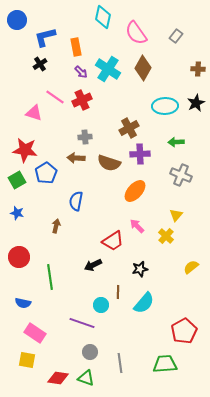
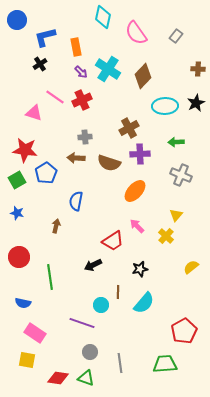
brown diamond at (143, 68): moved 8 px down; rotated 15 degrees clockwise
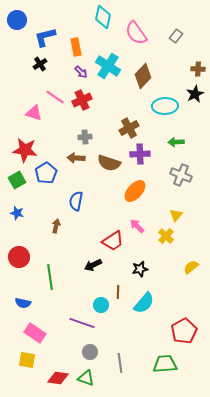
cyan cross at (108, 69): moved 3 px up
black star at (196, 103): moved 1 px left, 9 px up
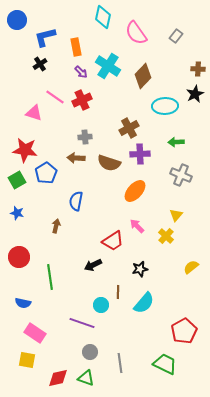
green trapezoid at (165, 364): rotated 30 degrees clockwise
red diamond at (58, 378): rotated 20 degrees counterclockwise
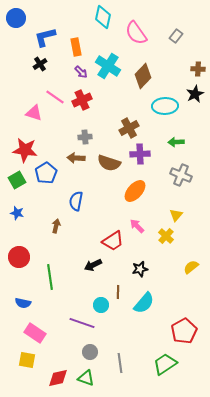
blue circle at (17, 20): moved 1 px left, 2 px up
green trapezoid at (165, 364): rotated 60 degrees counterclockwise
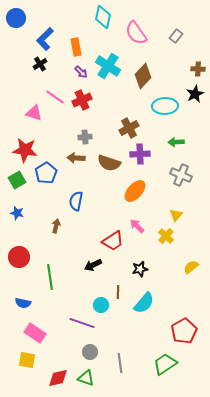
blue L-shape at (45, 37): moved 2 px down; rotated 30 degrees counterclockwise
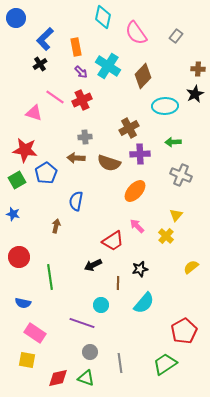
green arrow at (176, 142): moved 3 px left
blue star at (17, 213): moved 4 px left, 1 px down
brown line at (118, 292): moved 9 px up
